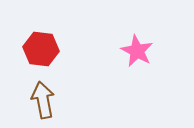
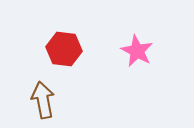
red hexagon: moved 23 px right
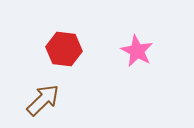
brown arrow: rotated 57 degrees clockwise
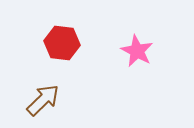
red hexagon: moved 2 px left, 6 px up
